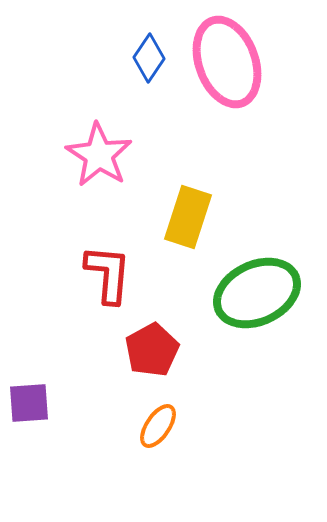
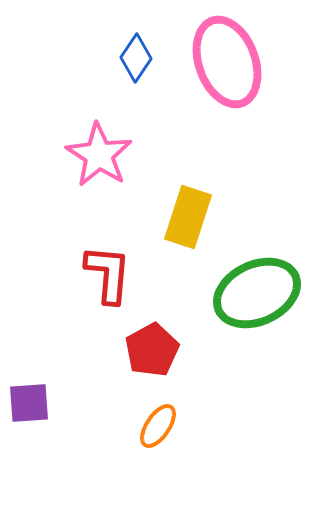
blue diamond: moved 13 px left
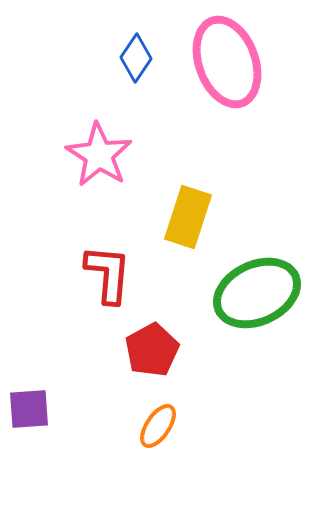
purple square: moved 6 px down
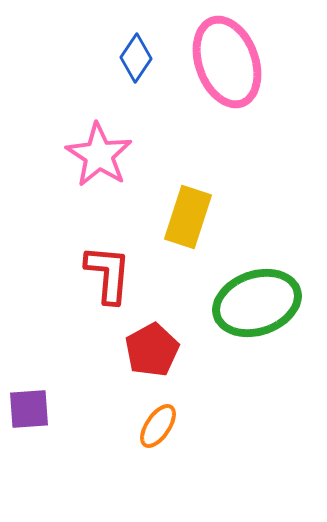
green ellipse: moved 10 px down; rotated 6 degrees clockwise
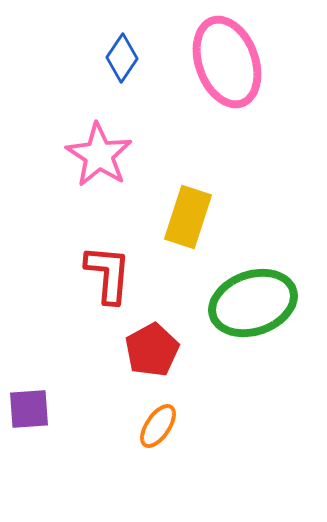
blue diamond: moved 14 px left
green ellipse: moved 4 px left
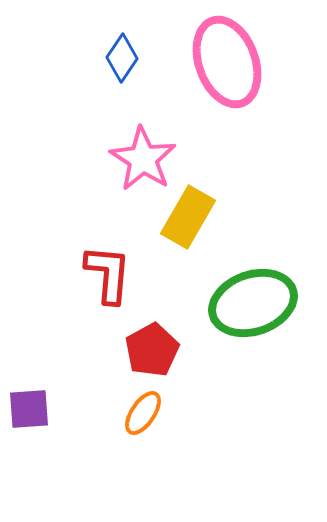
pink star: moved 44 px right, 4 px down
yellow rectangle: rotated 12 degrees clockwise
orange ellipse: moved 15 px left, 13 px up
